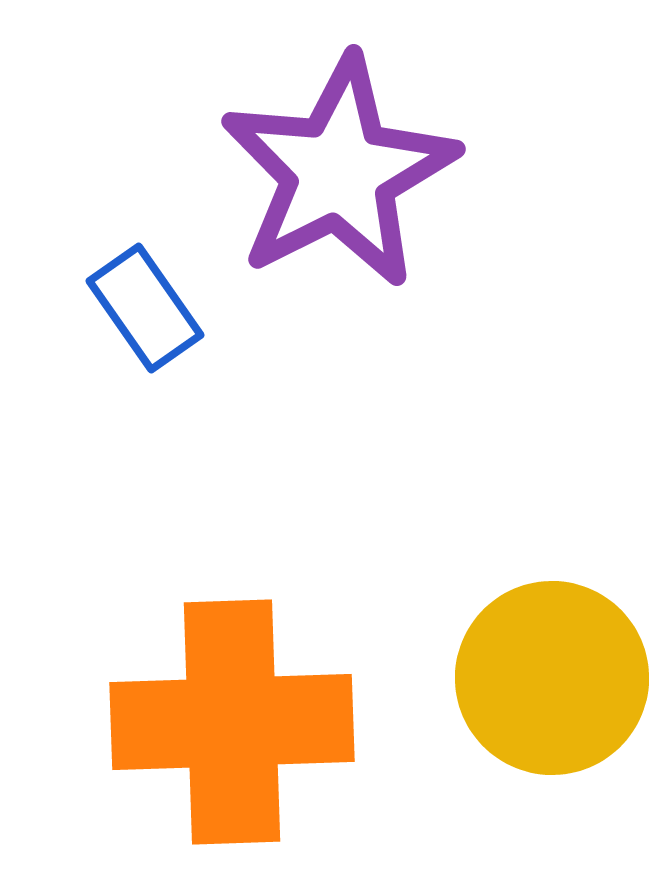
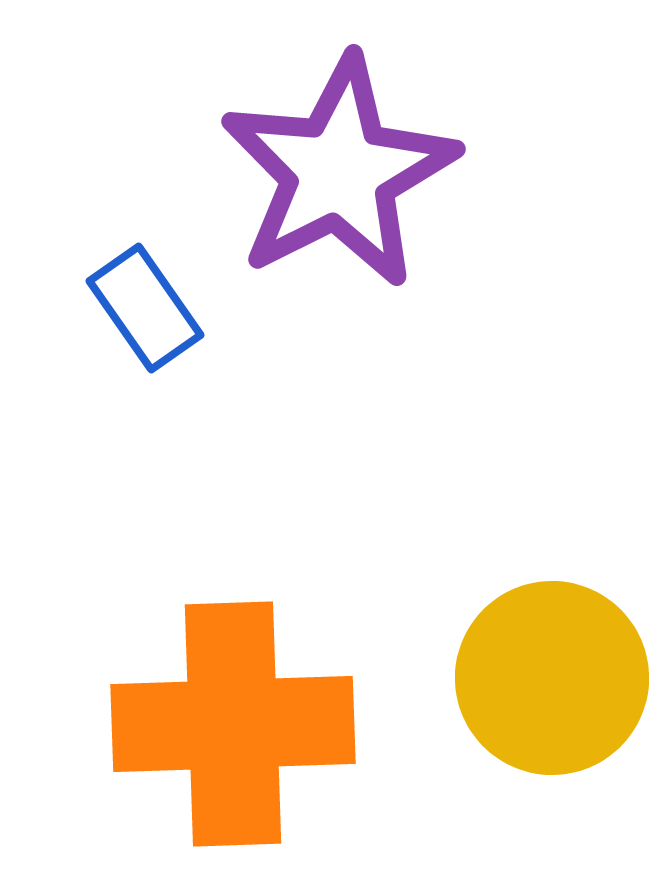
orange cross: moved 1 px right, 2 px down
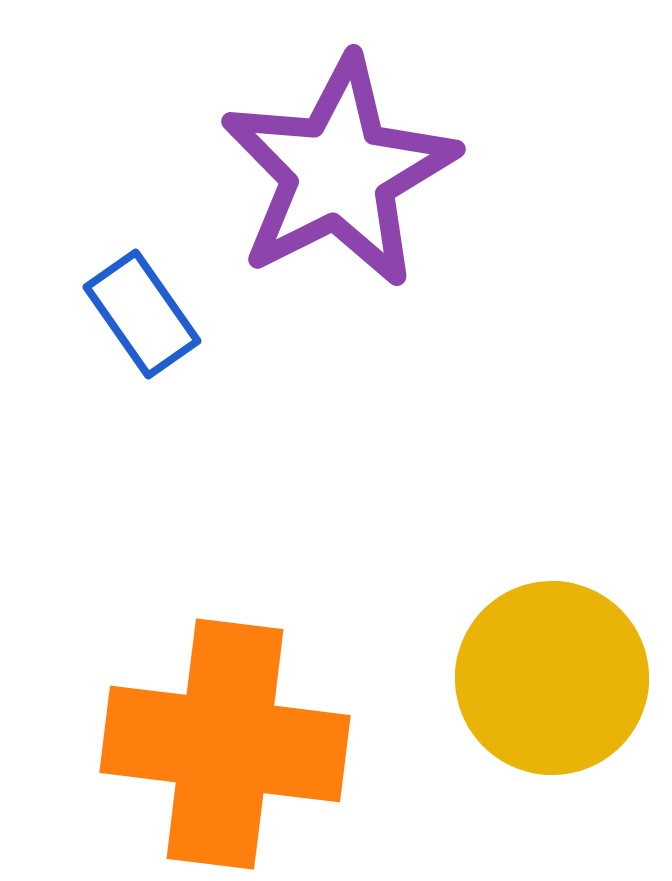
blue rectangle: moved 3 px left, 6 px down
orange cross: moved 8 px left, 20 px down; rotated 9 degrees clockwise
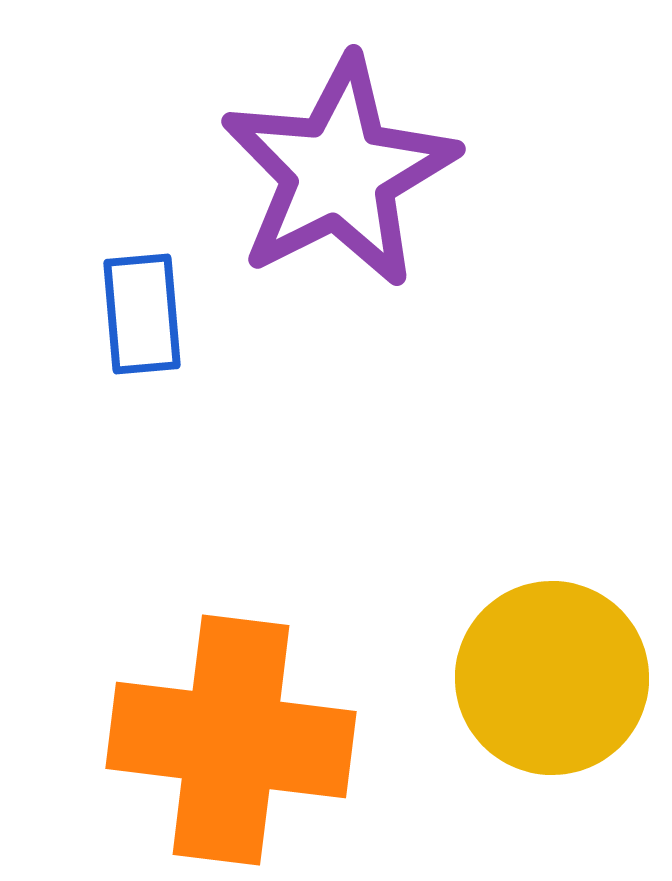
blue rectangle: rotated 30 degrees clockwise
orange cross: moved 6 px right, 4 px up
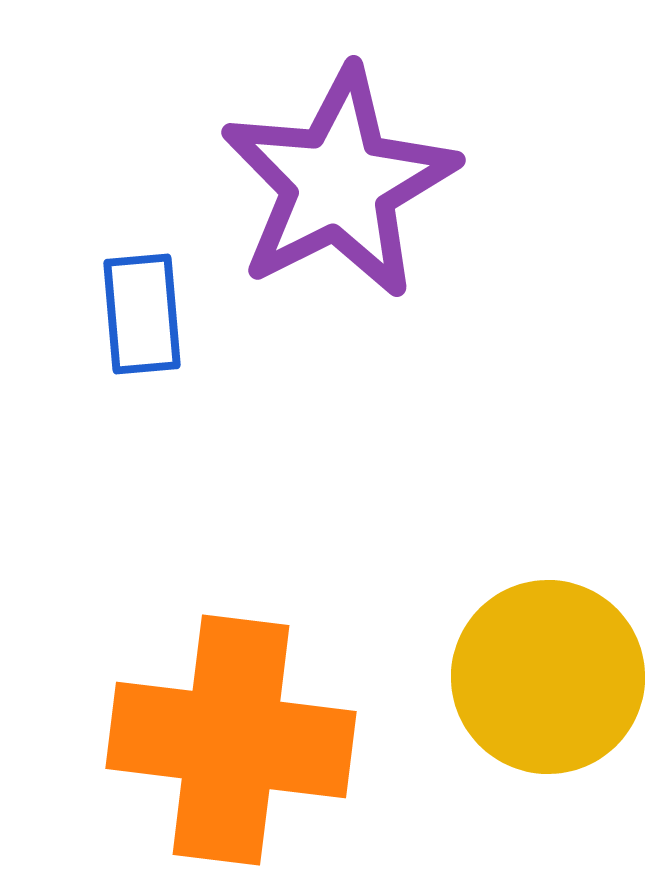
purple star: moved 11 px down
yellow circle: moved 4 px left, 1 px up
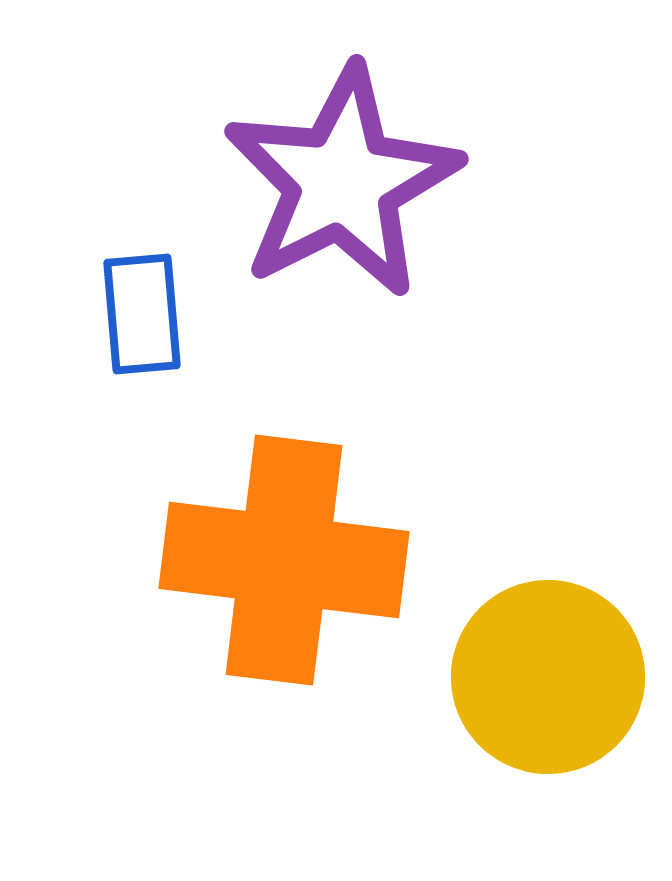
purple star: moved 3 px right, 1 px up
orange cross: moved 53 px right, 180 px up
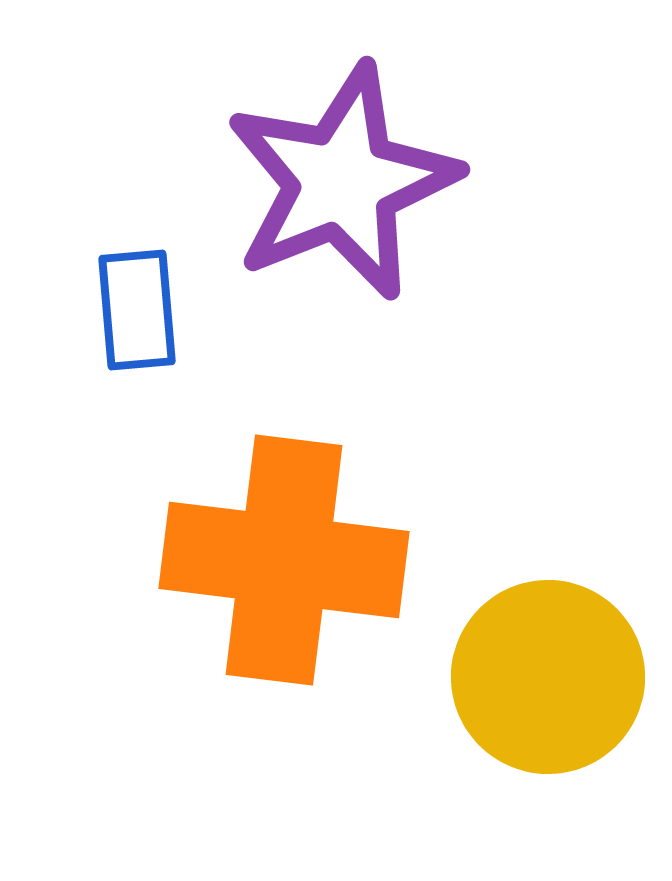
purple star: rotated 5 degrees clockwise
blue rectangle: moved 5 px left, 4 px up
